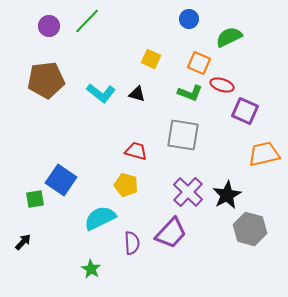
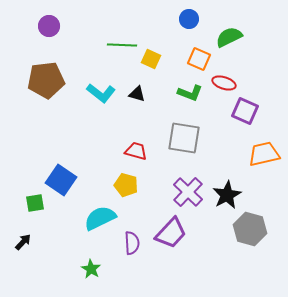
green line: moved 35 px right, 24 px down; rotated 48 degrees clockwise
orange square: moved 4 px up
red ellipse: moved 2 px right, 2 px up
gray square: moved 1 px right, 3 px down
green square: moved 4 px down
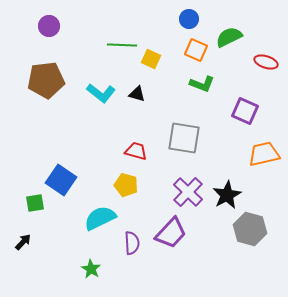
orange square: moved 3 px left, 9 px up
red ellipse: moved 42 px right, 21 px up
green L-shape: moved 12 px right, 9 px up
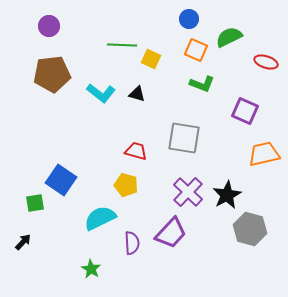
brown pentagon: moved 6 px right, 6 px up
